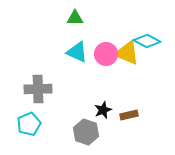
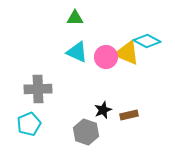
pink circle: moved 3 px down
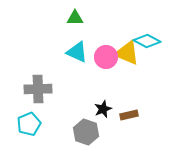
black star: moved 1 px up
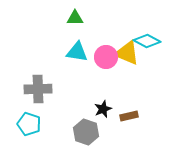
cyan triangle: rotated 15 degrees counterclockwise
brown rectangle: moved 1 px down
cyan pentagon: rotated 30 degrees counterclockwise
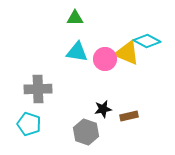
pink circle: moved 1 px left, 2 px down
black star: rotated 12 degrees clockwise
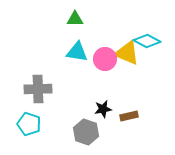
green triangle: moved 1 px down
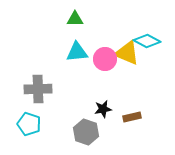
cyan triangle: rotated 15 degrees counterclockwise
brown rectangle: moved 3 px right, 1 px down
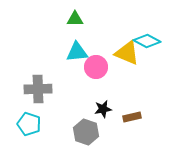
pink circle: moved 9 px left, 8 px down
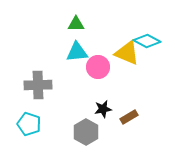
green triangle: moved 1 px right, 5 px down
pink circle: moved 2 px right
gray cross: moved 4 px up
brown rectangle: moved 3 px left; rotated 18 degrees counterclockwise
gray hexagon: rotated 10 degrees clockwise
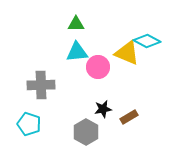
gray cross: moved 3 px right
